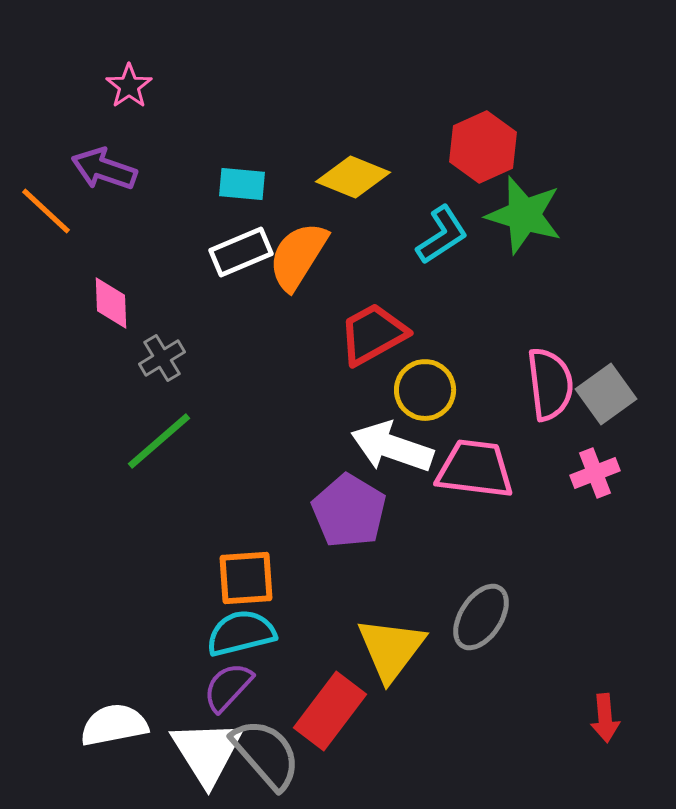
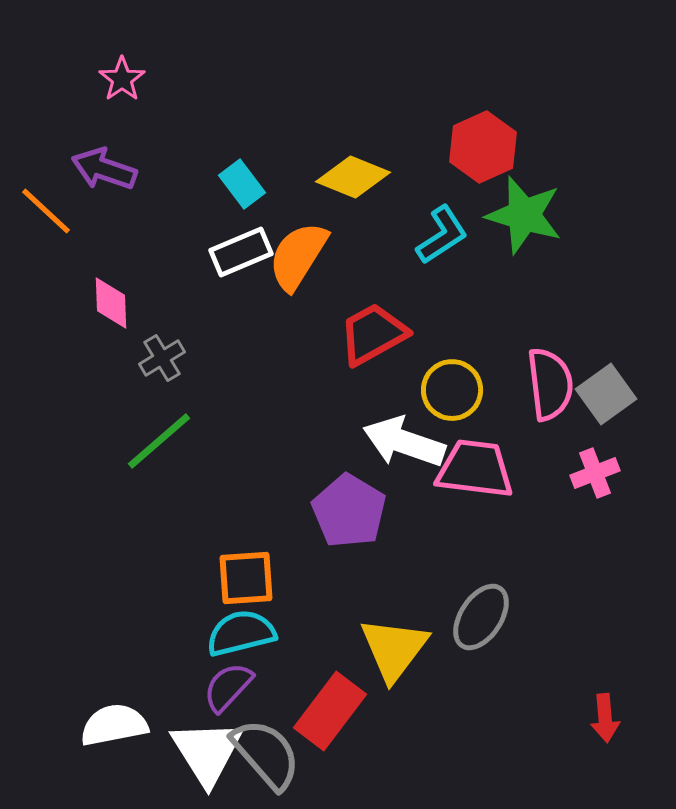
pink star: moved 7 px left, 7 px up
cyan rectangle: rotated 48 degrees clockwise
yellow circle: moved 27 px right
white arrow: moved 12 px right, 5 px up
yellow triangle: moved 3 px right
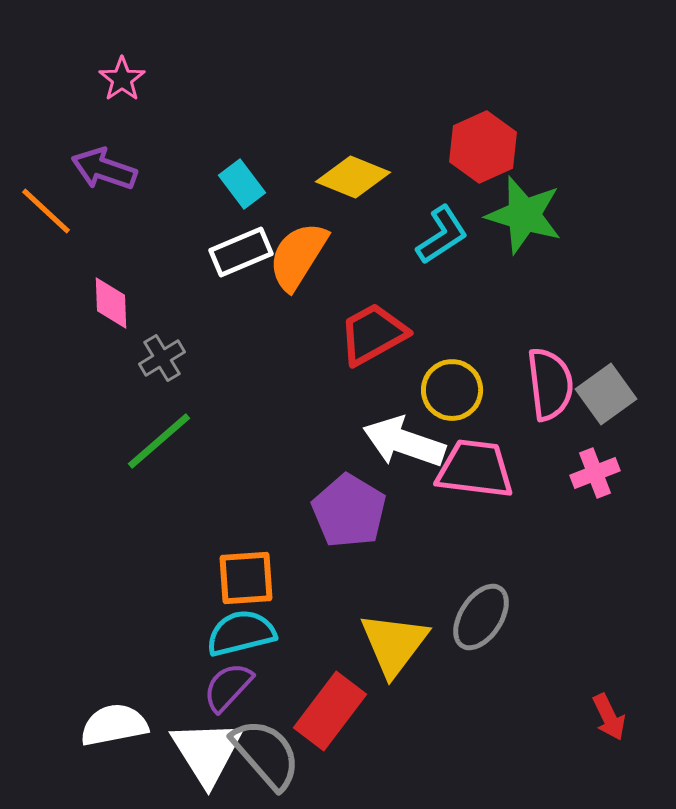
yellow triangle: moved 5 px up
red arrow: moved 4 px right, 1 px up; rotated 21 degrees counterclockwise
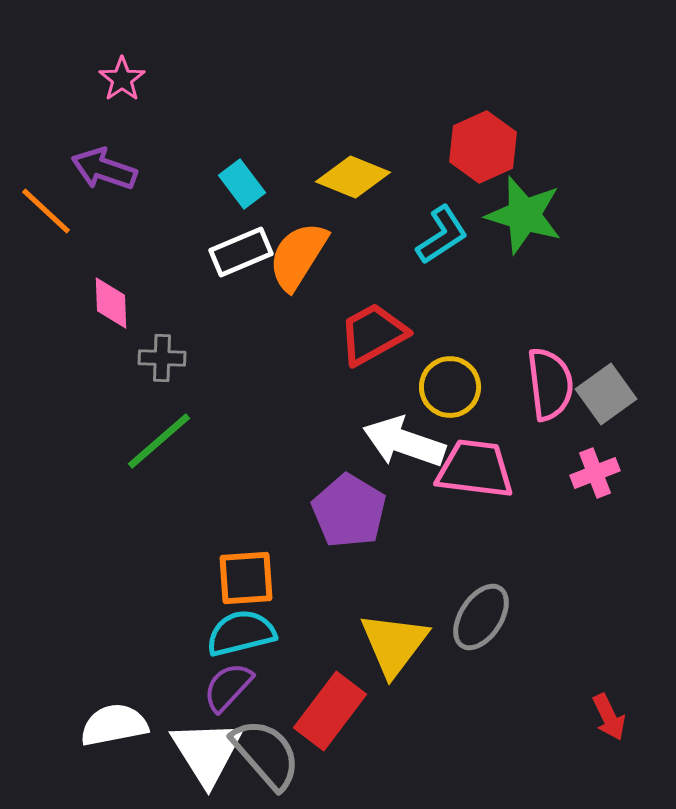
gray cross: rotated 33 degrees clockwise
yellow circle: moved 2 px left, 3 px up
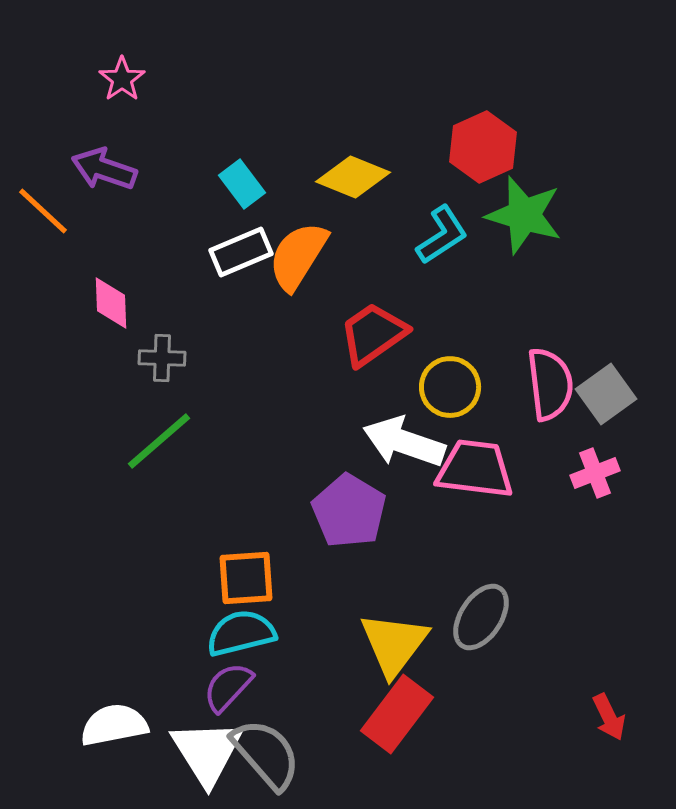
orange line: moved 3 px left
red trapezoid: rotated 6 degrees counterclockwise
red rectangle: moved 67 px right, 3 px down
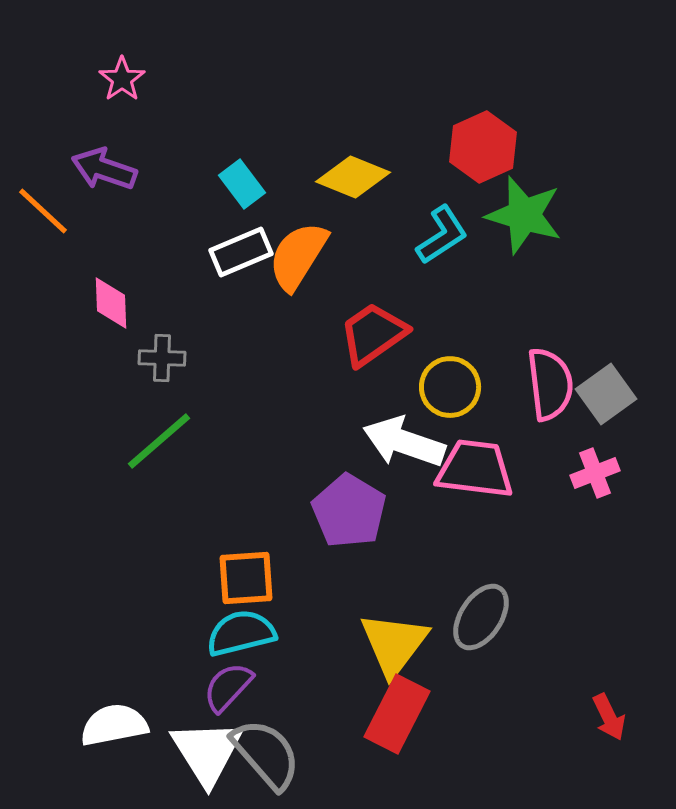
red rectangle: rotated 10 degrees counterclockwise
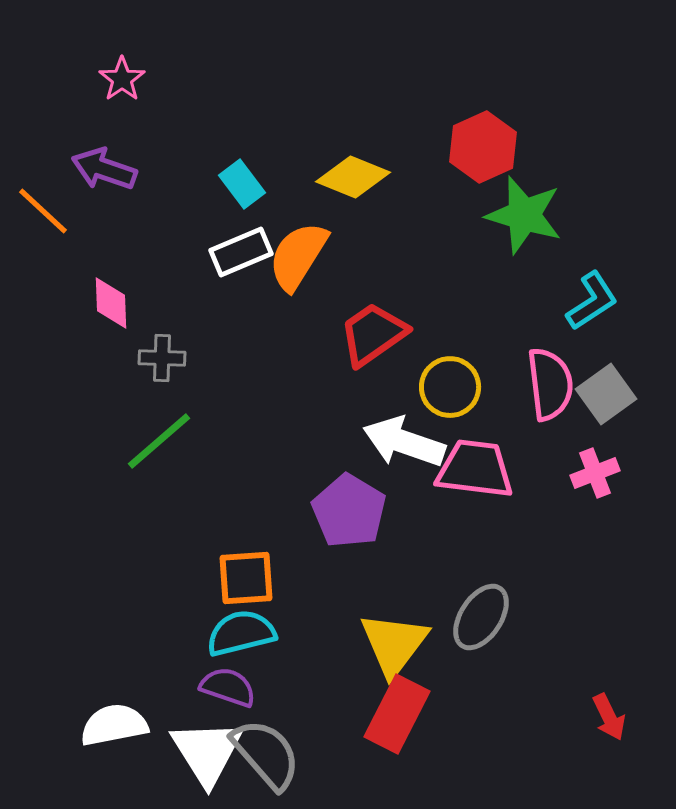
cyan L-shape: moved 150 px right, 66 px down
purple semicircle: rotated 66 degrees clockwise
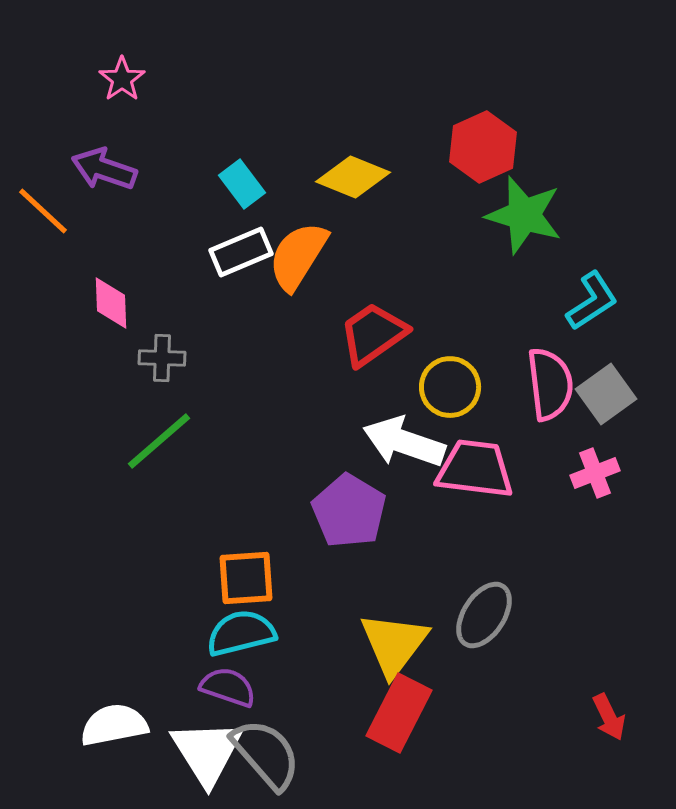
gray ellipse: moved 3 px right, 2 px up
red rectangle: moved 2 px right, 1 px up
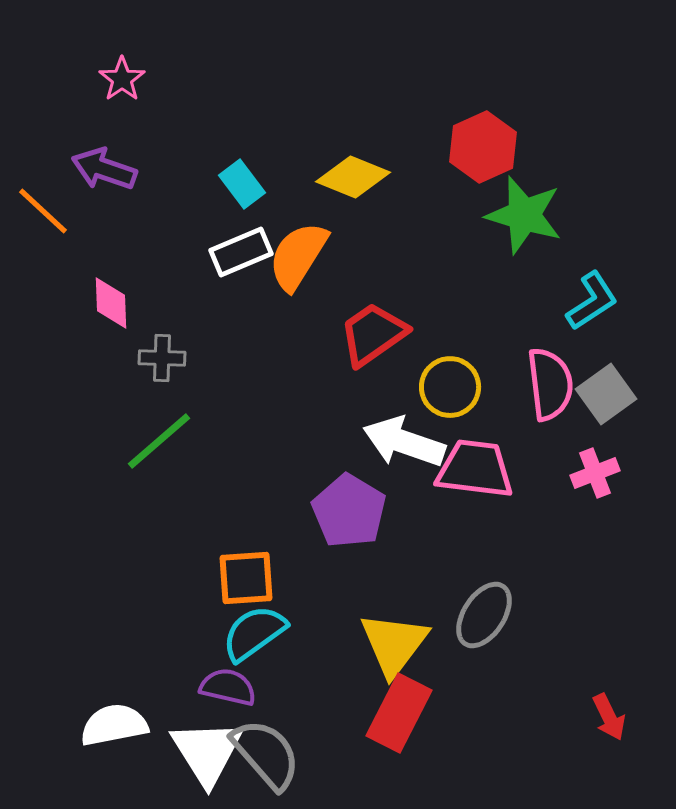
cyan semicircle: moved 13 px right; rotated 22 degrees counterclockwise
purple semicircle: rotated 6 degrees counterclockwise
